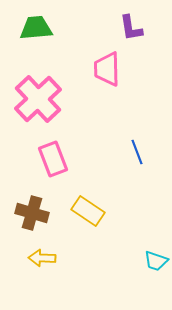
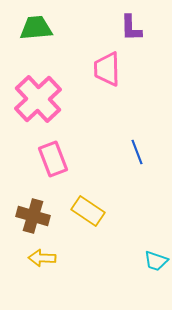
purple L-shape: rotated 8 degrees clockwise
brown cross: moved 1 px right, 3 px down
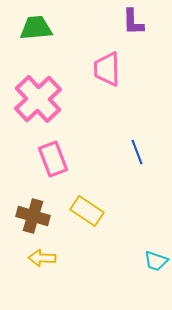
purple L-shape: moved 2 px right, 6 px up
yellow rectangle: moved 1 px left
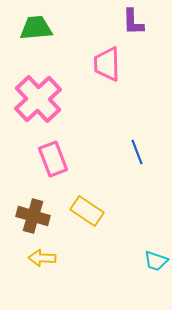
pink trapezoid: moved 5 px up
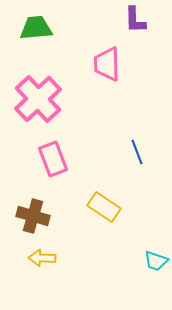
purple L-shape: moved 2 px right, 2 px up
yellow rectangle: moved 17 px right, 4 px up
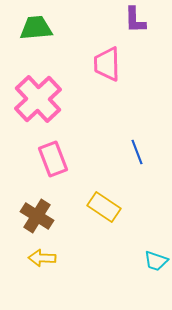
brown cross: moved 4 px right; rotated 16 degrees clockwise
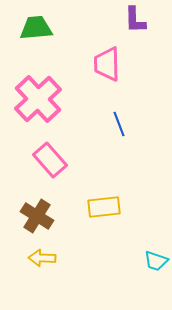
blue line: moved 18 px left, 28 px up
pink rectangle: moved 3 px left, 1 px down; rotated 20 degrees counterclockwise
yellow rectangle: rotated 40 degrees counterclockwise
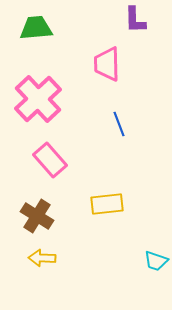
yellow rectangle: moved 3 px right, 3 px up
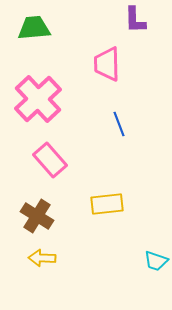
green trapezoid: moved 2 px left
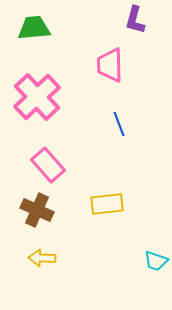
purple L-shape: rotated 16 degrees clockwise
pink trapezoid: moved 3 px right, 1 px down
pink cross: moved 1 px left, 2 px up
pink rectangle: moved 2 px left, 5 px down
brown cross: moved 6 px up; rotated 8 degrees counterclockwise
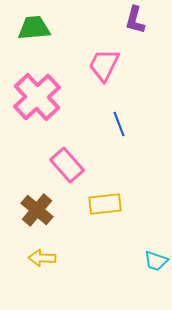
pink trapezoid: moved 6 px left; rotated 27 degrees clockwise
pink rectangle: moved 19 px right
yellow rectangle: moved 2 px left
brown cross: rotated 16 degrees clockwise
